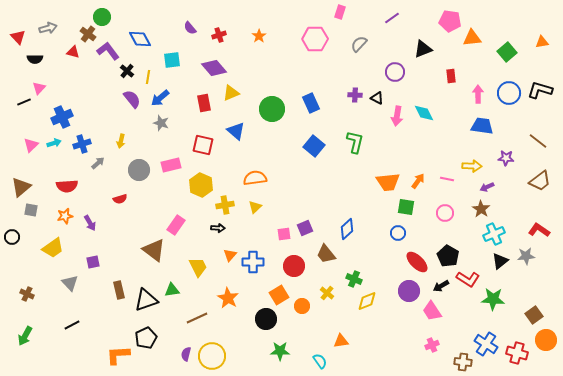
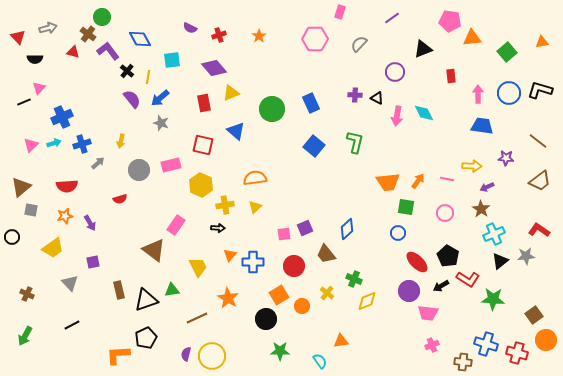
purple semicircle at (190, 28): rotated 24 degrees counterclockwise
pink trapezoid at (432, 311): moved 4 px left, 2 px down; rotated 50 degrees counterclockwise
blue cross at (486, 344): rotated 15 degrees counterclockwise
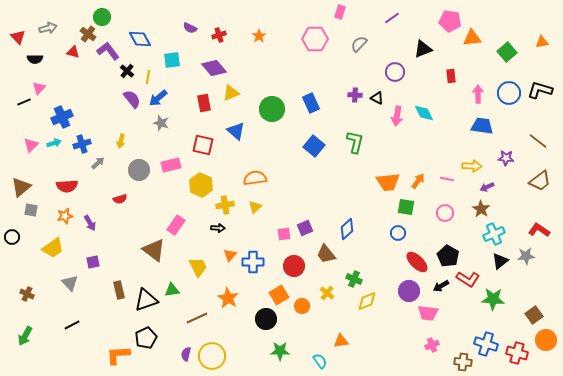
blue arrow at (160, 98): moved 2 px left
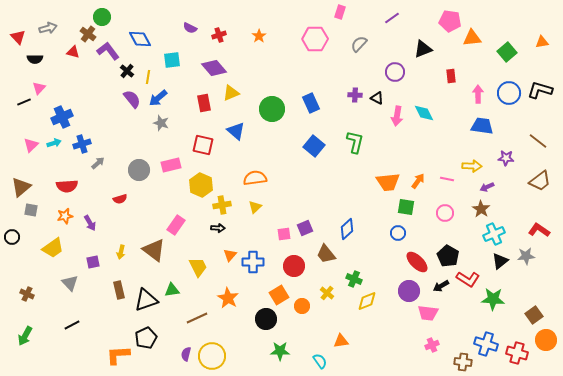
yellow arrow at (121, 141): moved 111 px down
yellow cross at (225, 205): moved 3 px left
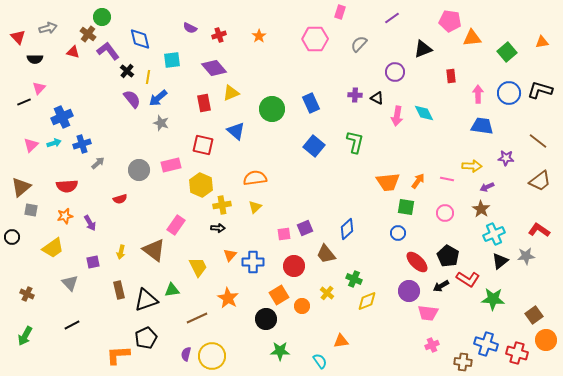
blue diamond at (140, 39): rotated 15 degrees clockwise
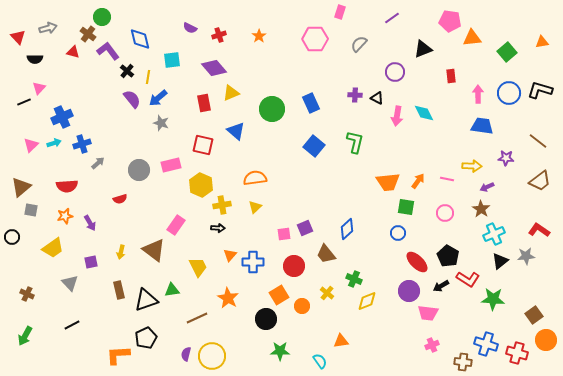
purple square at (93, 262): moved 2 px left
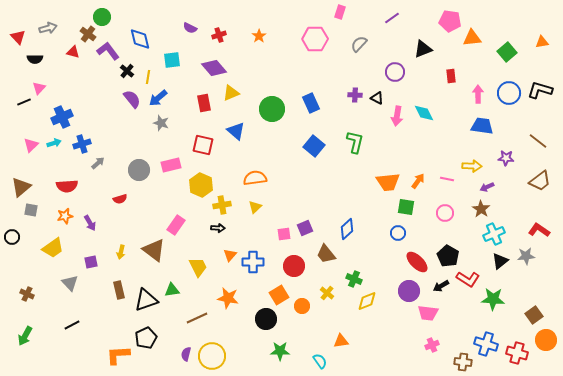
orange star at (228, 298): rotated 20 degrees counterclockwise
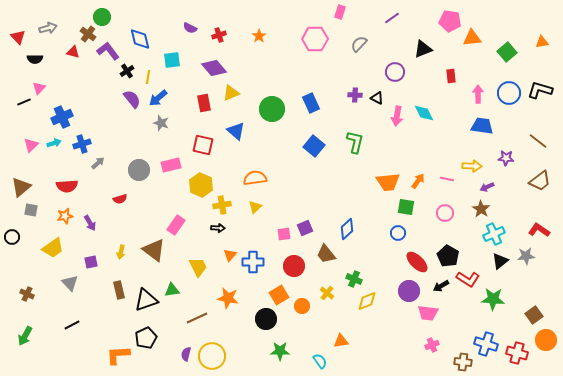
black cross at (127, 71): rotated 16 degrees clockwise
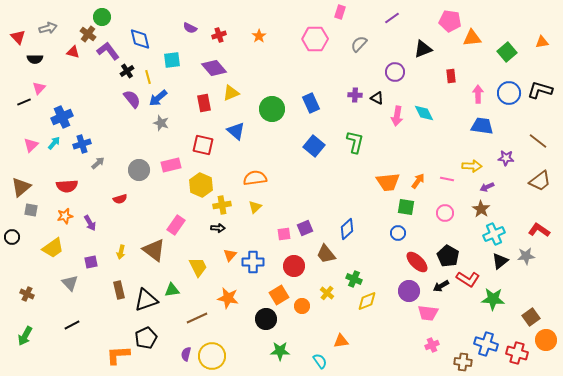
yellow line at (148, 77): rotated 24 degrees counterclockwise
cyan arrow at (54, 143): rotated 32 degrees counterclockwise
brown square at (534, 315): moved 3 px left, 2 px down
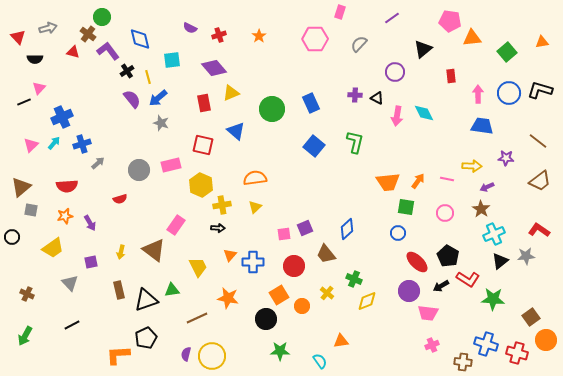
black triangle at (423, 49): rotated 18 degrees counterclockwise
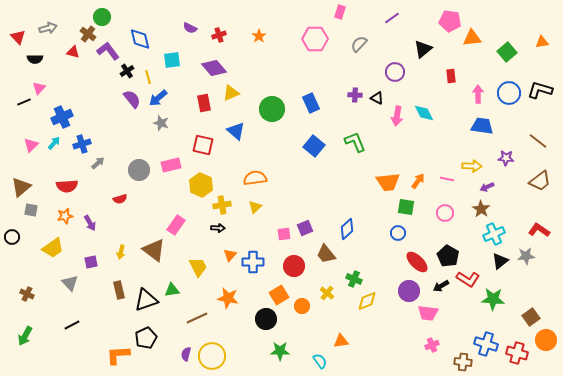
green L-shape at (355, 142): rotated 35 degrees counterclockwise
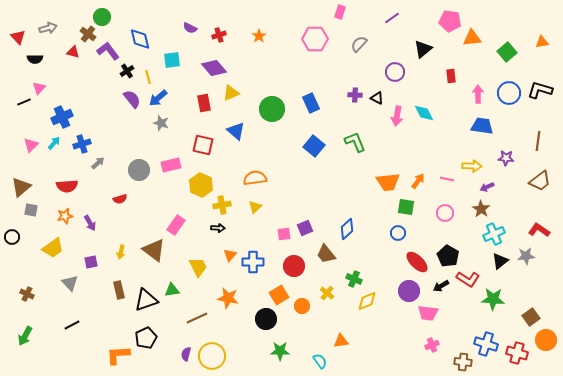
brown line at (538, 141): rotated 60 degrees clockwise
